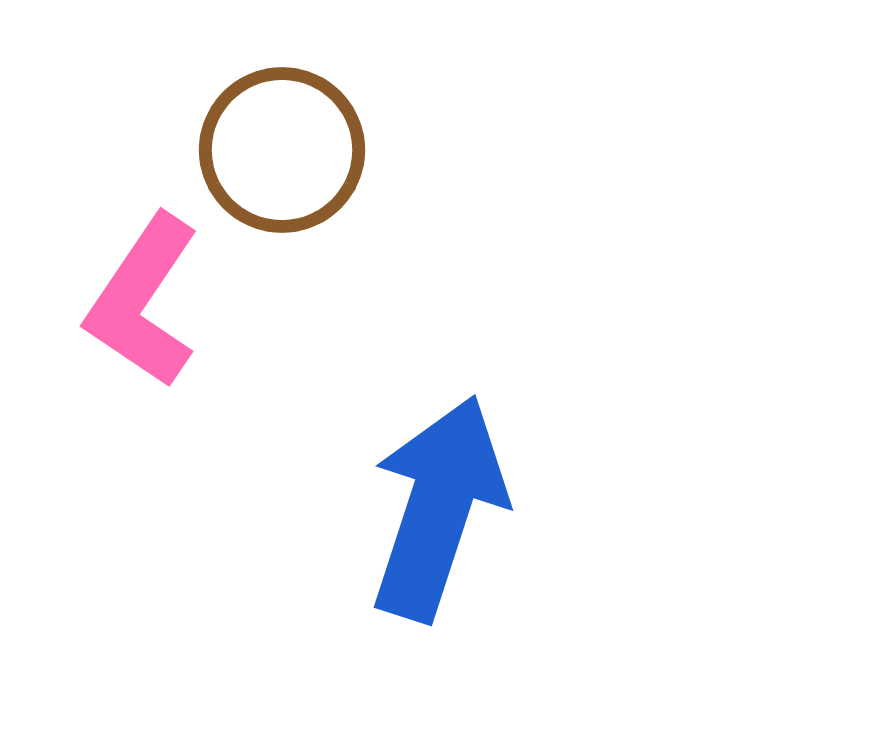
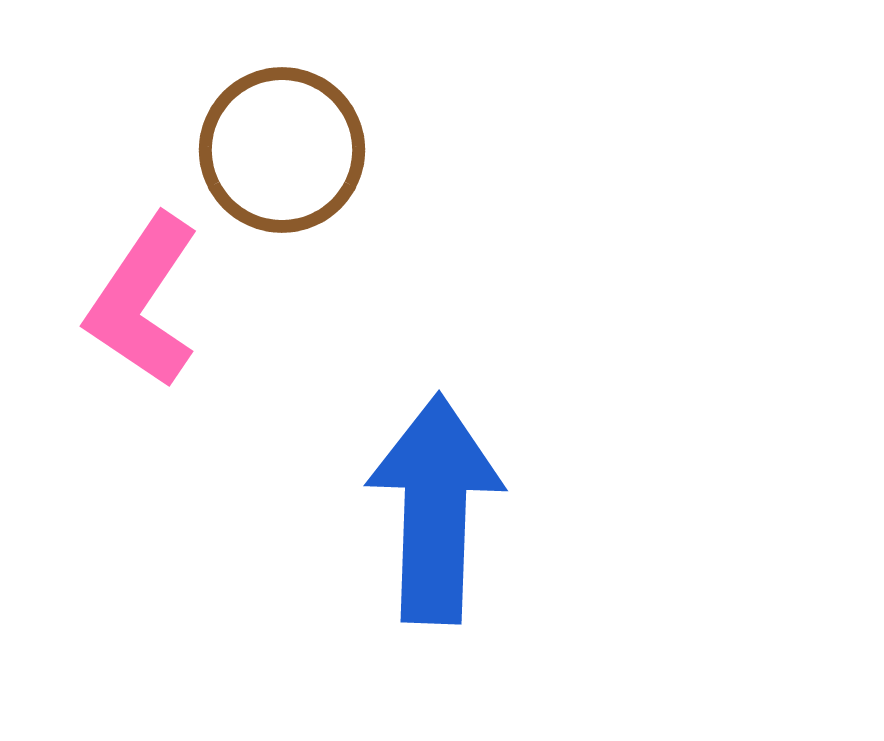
blue arrow: moved 3 px left, 1 px down; rotated 16 degrees counterclockwise
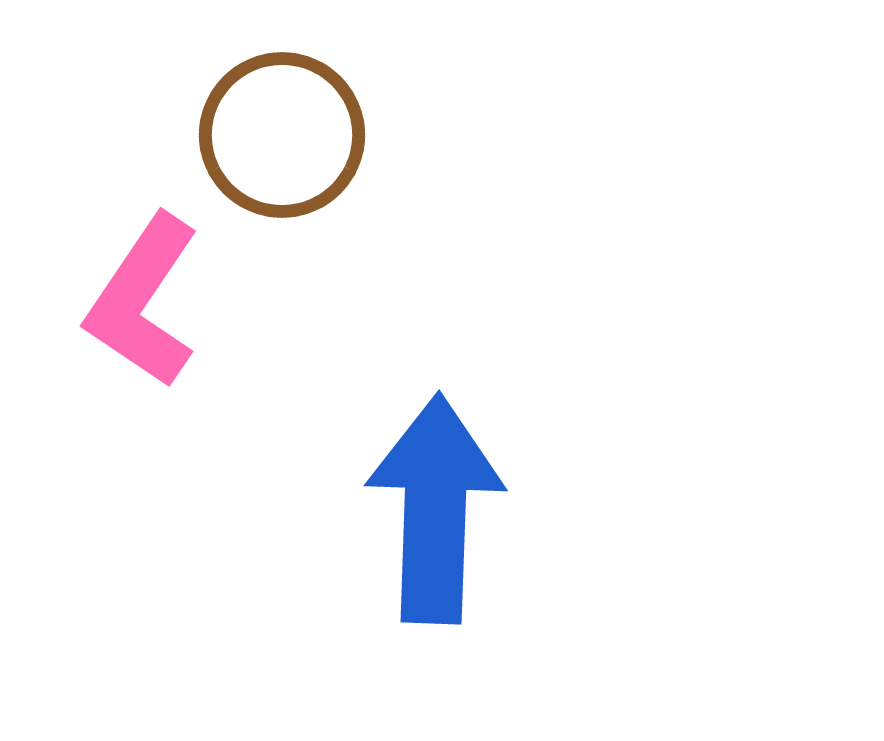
brown circle: moved 15 px up
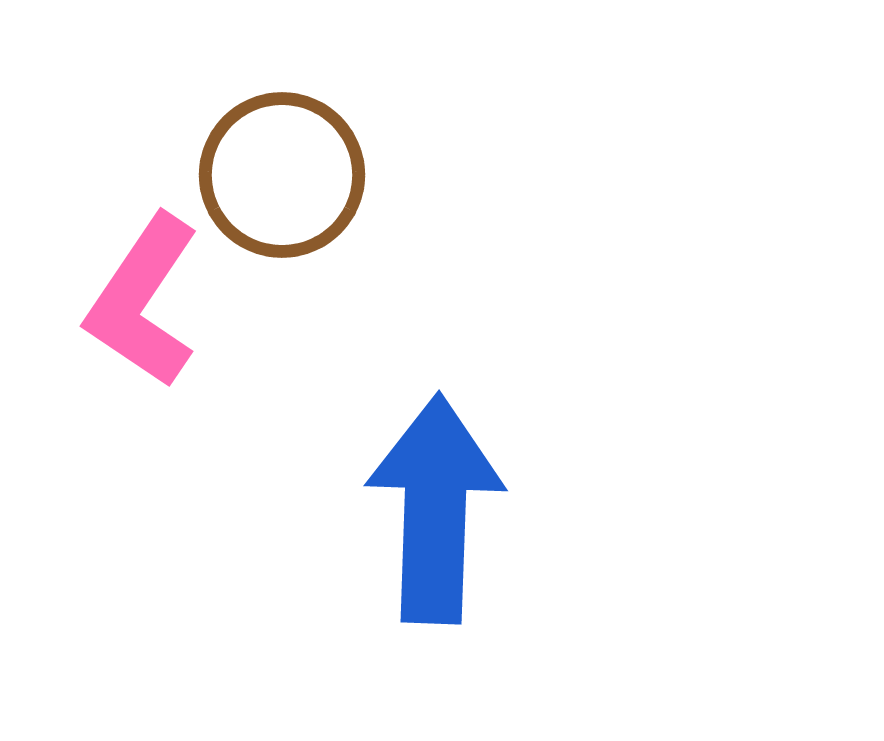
brown circle: moved 40 px down
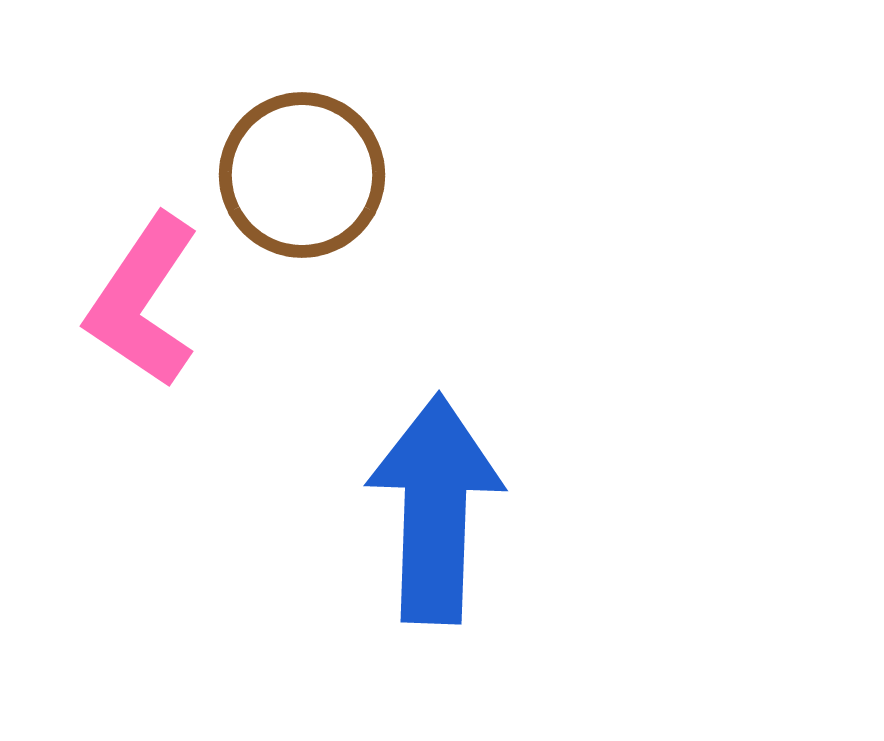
brown circle: moved 20 px right
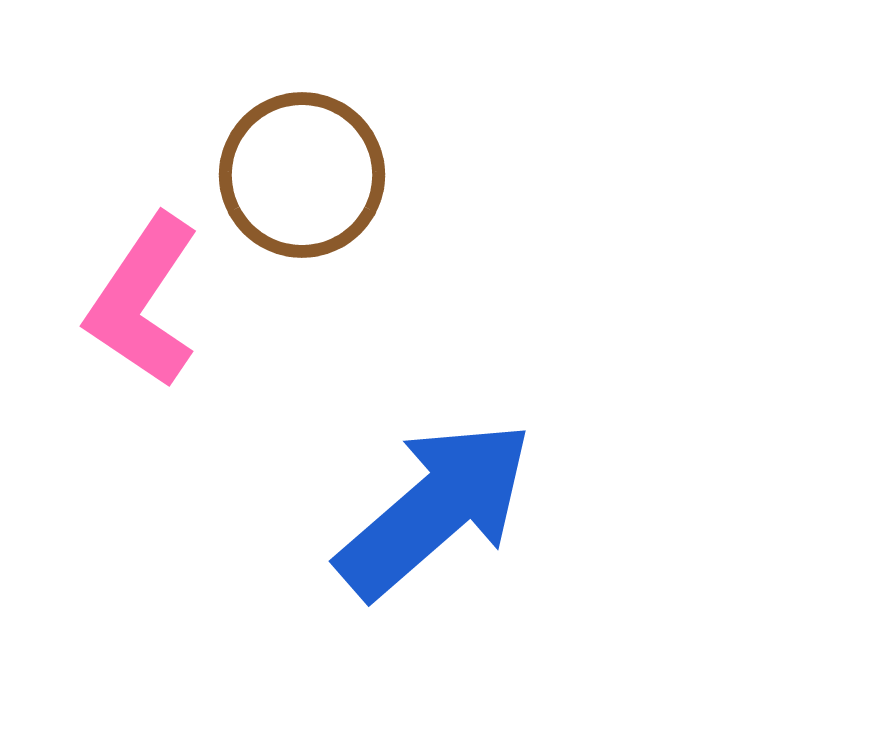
blue arrow: rotated 47 degrees clockwise
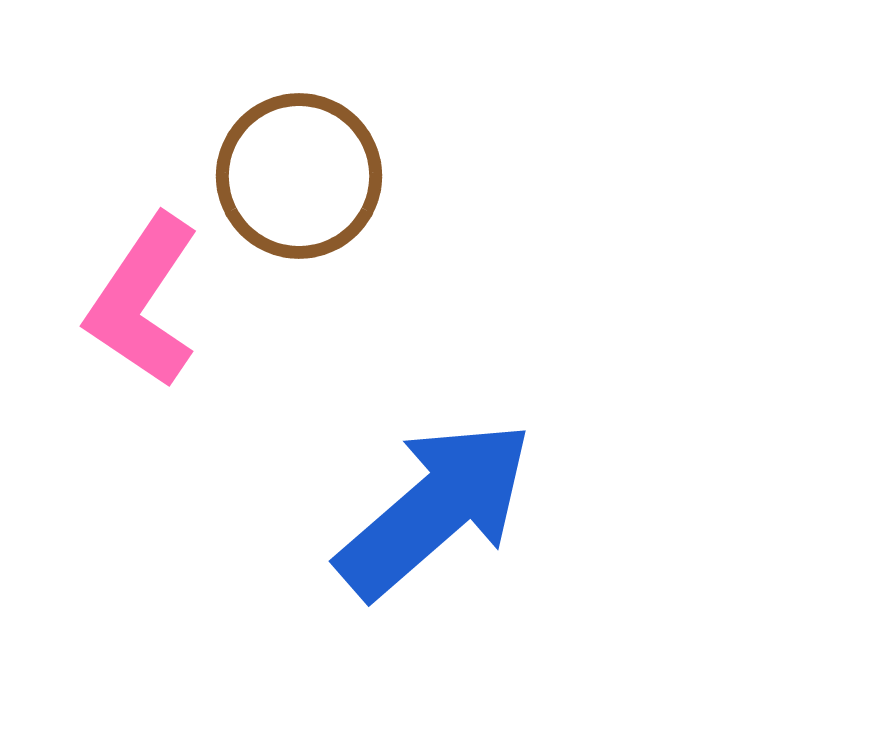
brown circle: moved 3 px left, 1 px down
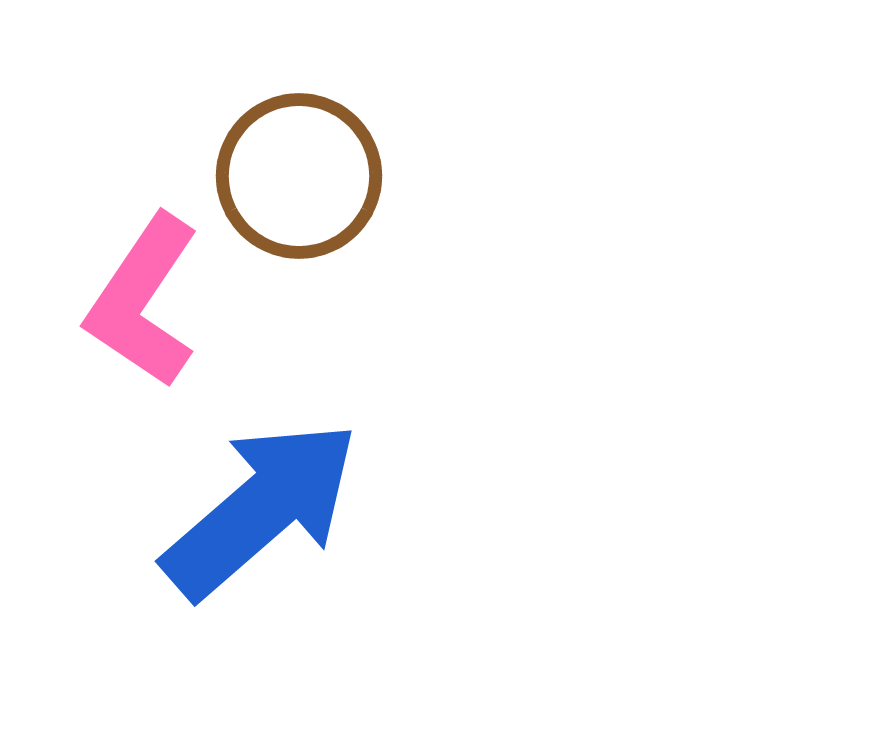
blue arrow: moved 174 px left
